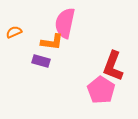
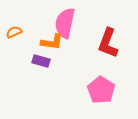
red L-shape: moved 5 px left, 23 px up
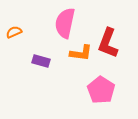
orange L-shape: moved 29 px right, 11 px down
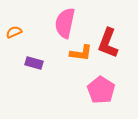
purple rectangle: moved 7 px left, 2 px down
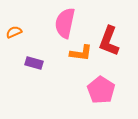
red L-shape: moved 1 px right, 2 px up
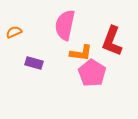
pink semicircle: moved 2 px down
red L-shape: moved 3 px right
pink pentagon: moved 9 px left, 17 px up
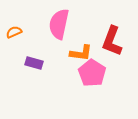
pink semicircle: moved 6 px left, 1 px up
